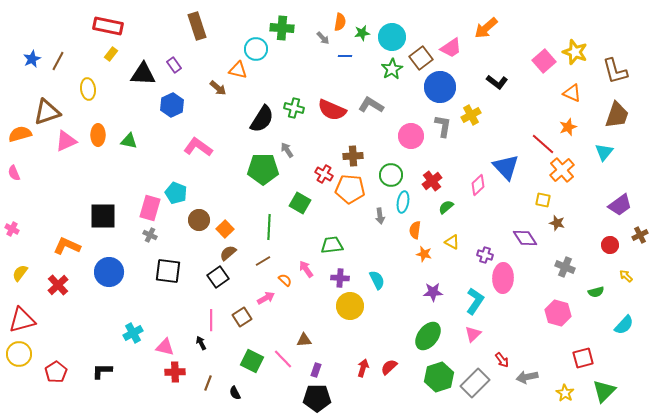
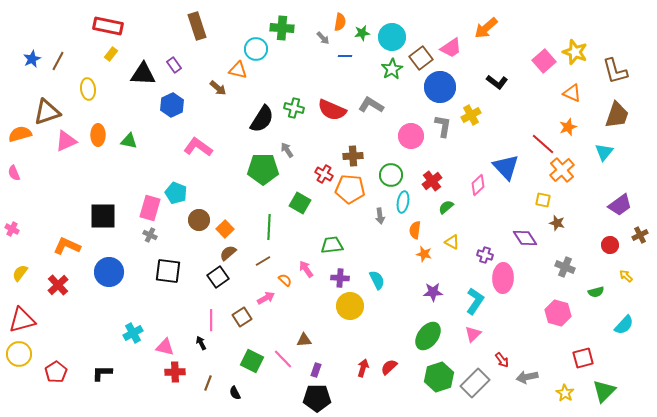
black L-shape at (102, 371): moved 2 px down
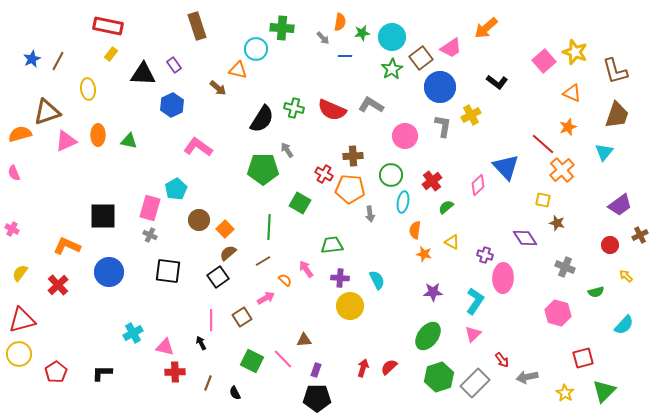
pink circle at (411, 136): moved 6 px left
cyan pentagon at (176, 193): moved 4 px up; rotated 20 degrees clockwise
gray arrow at (380, 216): moved 10 px left, 2 px up
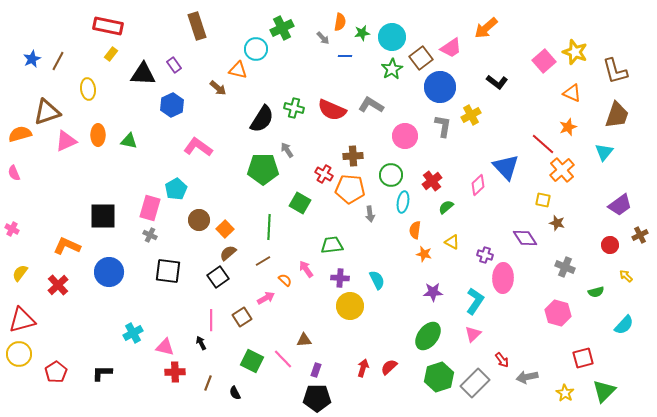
green cross at (282, 28): rotated 30 degrees counterclockwise
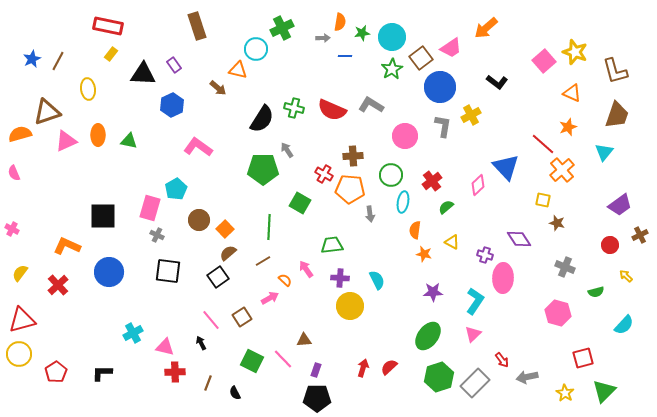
gray arrow at (323, 38): rotated 48 degrees counterclockwise
gray cross at (150, 235): moved 7 px right
purple diamond at (525, 238): moved 6 px left, 1 px down
pink arrow at (266, 298): moved 4 px right
pink line at (211, 320): rotated 40 degrees counterclockwise
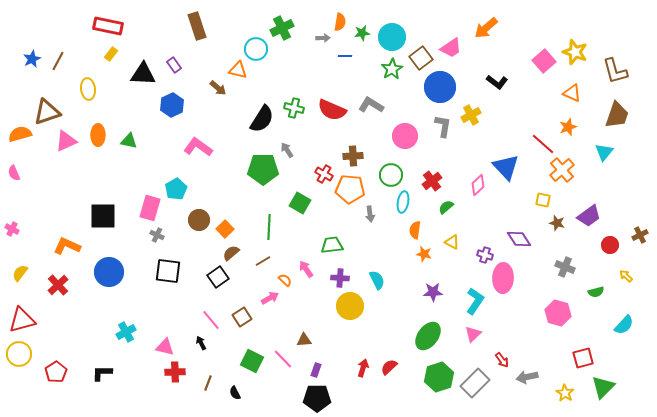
purple trapezoid at (620, 205): moved 31 px left, 11 px down
brown semicircle at (228, 253): moved 3 px right
cyan cross at (133, 333): moved 7 px left, 1 px up
green triangle at (604, 391): moved 1 px left, 4 px up
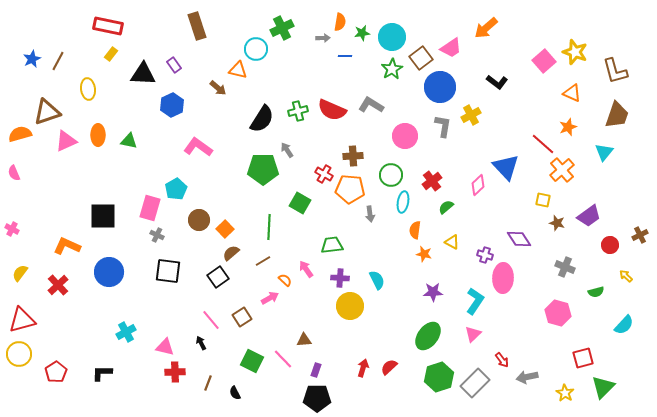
green cross at (294, 108): moved 4 px right, 3 px down; rotated 30 degrees counterclockwise
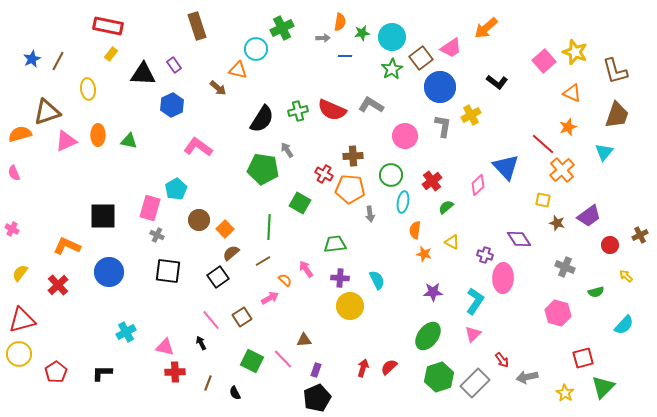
green pentagon at (263, 169): rotated 8 degrees clockwise
green trapezoid at (332, 245): moved 3 px right, 1 px up
black pentagon at (317, 398): rotated 24 degrees counterclockwise
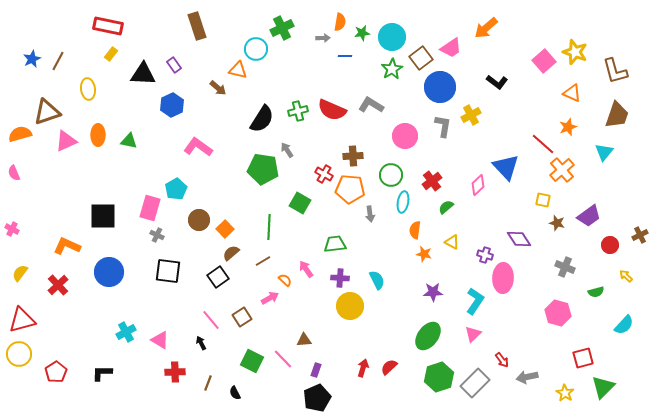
pink triangle at (165, 347): moved 5 px left, 7 px up; rotated 18 degrees clockwise
